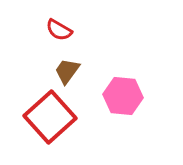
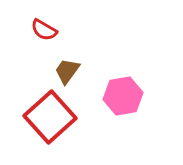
red semicircle: moved 15 px left
pink hexagon: rotated 15 degrees counterclockwise
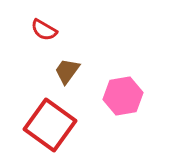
red square: moved 8 px down; rotated 12 degrees counterclockwise
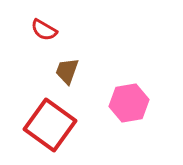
brown trapezoid: rotated 16 degrees counterclockwise
pink hexagon: moved 6 px right, 7 px down
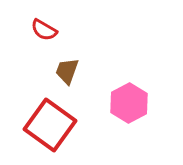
pink hexagon: rotated 18 degrees counterclockwise
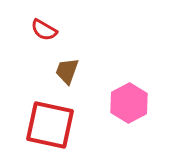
red square: rotated 24 degrees counterclockwise
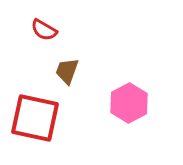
red square: moved 15 px left, 7 px up
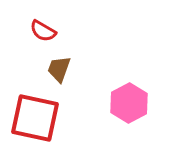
red semicircle: moved 1 px left, 1 px down
brown trapezoid: moved 8 px left, 2 px up
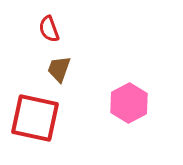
red semicircle: moved 6 px right, 2 px up; rotated 40 degrees clockwise
